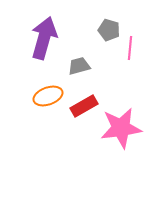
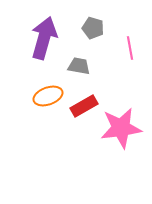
gray pentagon: moved 16 px left, 2 px up
pink line: rotated 15 degrees counterclockwise
gray trapezoid: rotated 25 degrees clockwise
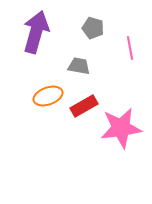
purple arrow: moved 8 px left, 6 px up
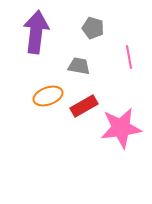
purple arrow: rotated 9 degrees counterclockwise
pink line: moved 1 px left, 9 px down
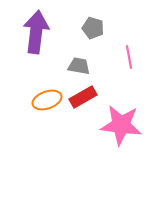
orange ellipse: moved 1 px left, 4 px down
red rectangle: moved 1 px left, 9 px up
pink star: moved 3 px up; rotated 15 degrees clockwise
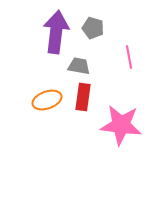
purple arrow: moved 20 px right
red rectangle: rotated 52 degrees counterclockwise
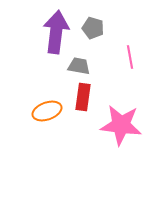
pink line: moved 1 px right
orange ellipse: moved 11 px down
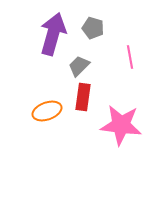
purple arrow: moved 3 px left, 2 px down; rotated 9 degrees clockwise
gray trapezoid: rotated 55 degrees counterclockwise
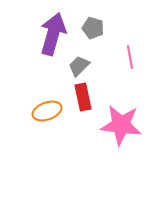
red rectangle: rotated 20 degrees counterclockwise
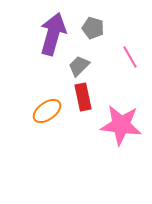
pink line: rotated 20 degrees counterclockwise
orange ellipse: rotated 16 degrees counterclockwise
